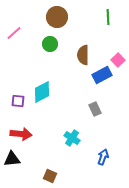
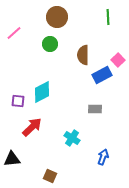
gray rectangle: rotated 64 degrees counterclockwise
red arrow: moved 11 px right, 7 px up; rotated 50 degrees counterclockwise
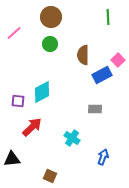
brown circle: moved 6 px left
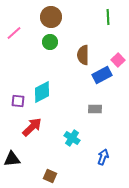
green circle: moved 2 px up
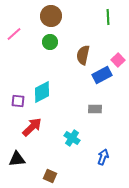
brown circle: moved 1 px up
pink line: moved 1 px down
brown semicircle: rotated 12 degrees clockwise
black triangle: moved 5 px right
